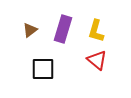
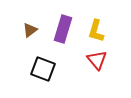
red triangle: rotated 10 degrees clockwise
black square: rotated 20 degrees clockwise
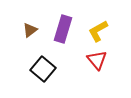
yellow L-shape: moved 2 px right; rotated 45 degrees clockwise
black square: rotated 20 degrees clockwise
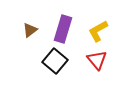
black square: moved 12 px right, 8 px up
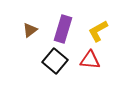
red triangle: moved 7 px left; rotated 45 degrees counterclockwise
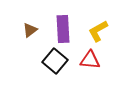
purple rectangle: rotated 20 degrees counterclockwise
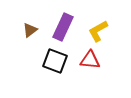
purple rectangle: moved 2 px up; rotated 28 degrees clockwise
black square: rotated 20 degrees counterclockwise
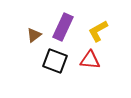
brown triangle: moved 4 px right, 5 px down
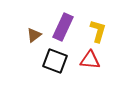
yellow L-shape: rotated 135 degrees clockwise
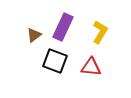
yellow L-shape: moved 2 px right, 1 px down; rotated 15 degrees clockwise
red triangle: moved 1 px right, 7 px down
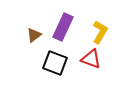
black square: moved 2 px down
red triangle: moved 8 px up; rotated 15 degrees clockwise
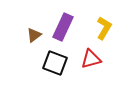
yellow L-shape: moved 4 px right, 4 px up
red triangle: rotated 35 degrees counterclockwise
